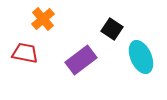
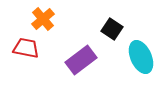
red trapezoid: moved 1 px right, 5 px up
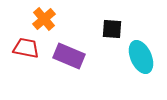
orange cross: moved 1 px right
black square: rotated 30 degrees counterclockwise
purple rectangle: moved 12 px left, 4 px up; rotated 60 degrees clockwise
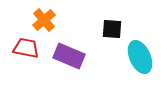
orange cross: moved 1 px down
cyan ellipse: moved 1 px left
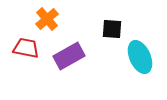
orange cross: moved 3 px right, 1 px up
purple rectangle: rotated 52 degrees counterclockwise
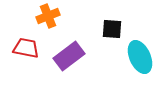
orange cross: moved 1 px right, 3 px up; rotated 20 degrees clockwise
purple rectangle: rotated 8 degrees counterclockwise
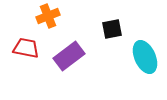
black square: rotated 15 degrees counterclockwise
cyan ellipse: moved 5 px right
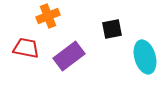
cyan ellipse: rotated 8 degrees clockwise
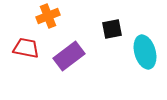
cyan ellipse: moved 5 px up
